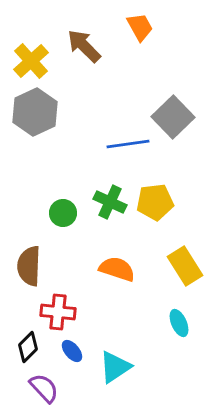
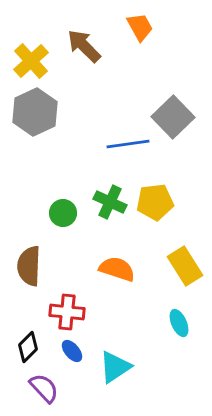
red cross: moved 9 px right
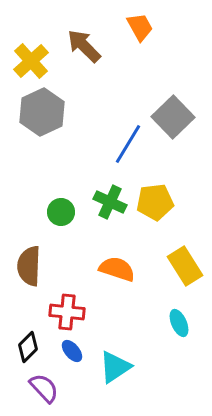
gray hexagon: moved 7 px right
blue line: rotated 51 degrees counterclockwise
green circle: moved 2 px left, 1 px up
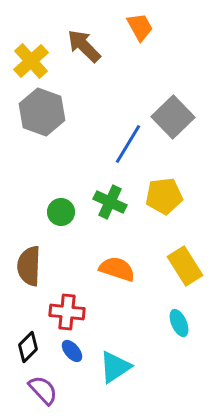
gray hexagon: rotated 15 degrees counterclockwise
yellow pentagon: moved 9 px right, 6 px up
purple semicircle: moved 1 px left, 2 px down
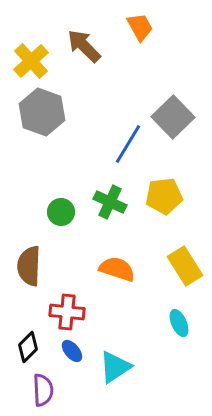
purple semicircle: rotated 40 degrees clockwise
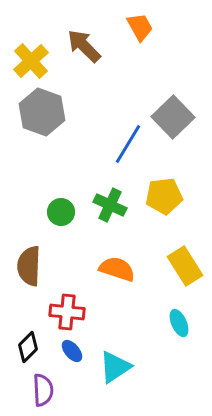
green cross: moved 3 px down
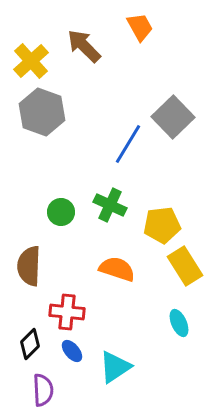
yellow pentagon: moved 2 px left, 29 px down
black diamond: moved 2 px right, 3 px up
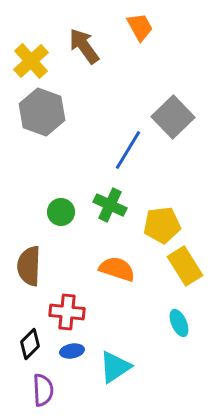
brown arrow: rotated 9 degrees clockwise
blue line: moved 6 px down
blue ellipse: rotated 60 degrees counterclockwise
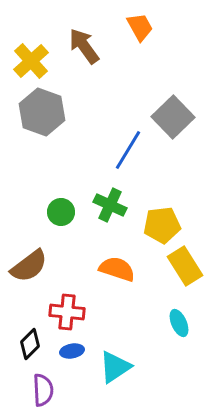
brown semicircle: rotated 129 degrees counterclockwise
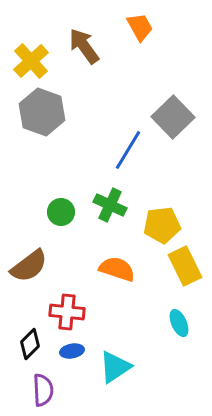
yellow rectangle: rotated 6 degrees clockwise
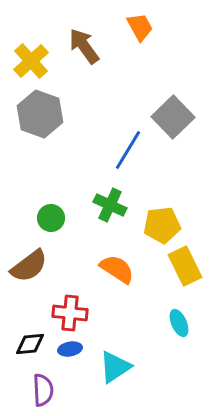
gray hexagon: moved 2 px left, 2 px down
green circle: moved 10 px left, 6 px down
orange semicircle: rotated 15 degrees clockwise
red cross: moved 3 px right, 1 px down
black diamond: rotated 40 degrees clockwise
blue ellipse: moved 2 px left, 2 px up
